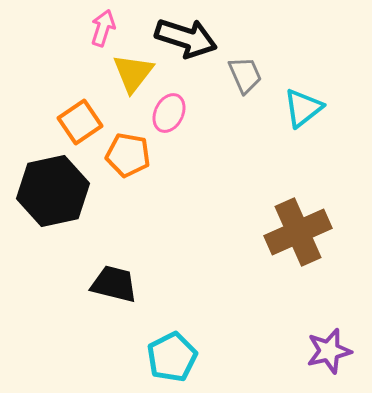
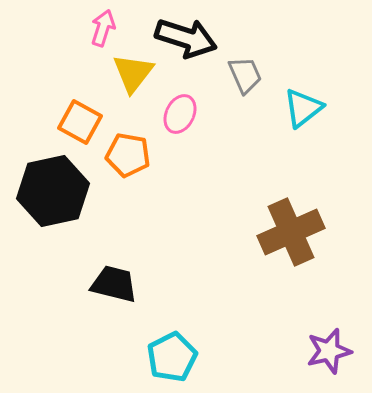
pink ellipse: moved 11 px right, 1 px down
orange square: rotated 27 degrees counterclockwise
brown cross: moved 7 px left
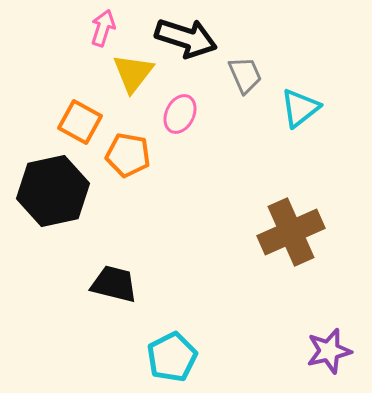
cyan triangle: moved 3 px left
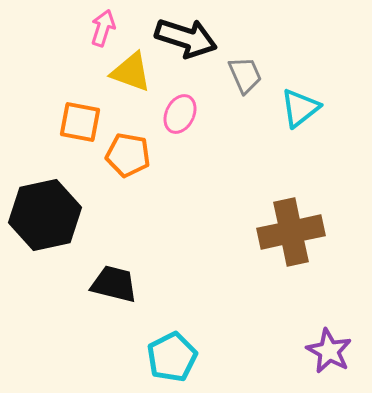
yellow triangle: moved 2 px left, 1 px up; rotated 48 degrees counterclockwise
orange square: rotated 18 degrees counterclockwise
black hexagon: moved 8 px left, 24 px down
brown cross: rotated 12 degrees clockwise
purple star: rotated 30 degrees counterclockwise
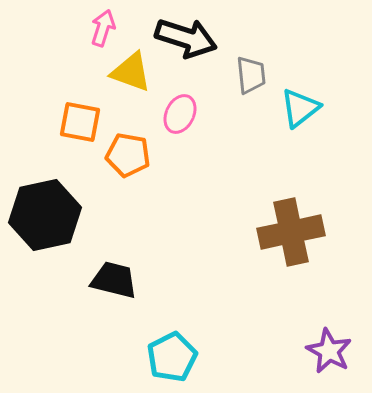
gray trapezoid: moved 6 px right; rotated 18 degrees clockwise
black trapezoid: moved 4 px up
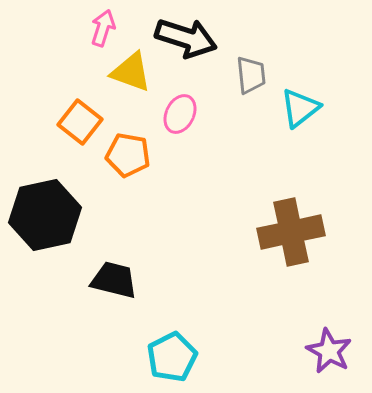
orange square: rotated 27 degrees clockwise
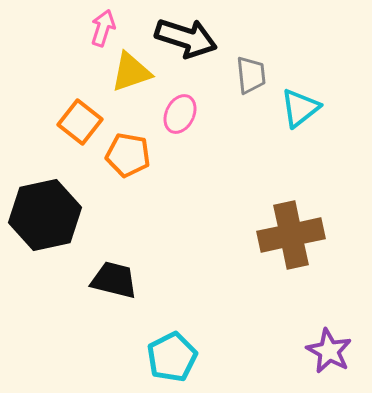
yellow triangle: rotated 39 degrees counterclockwise
brown cross: moved 3 px down
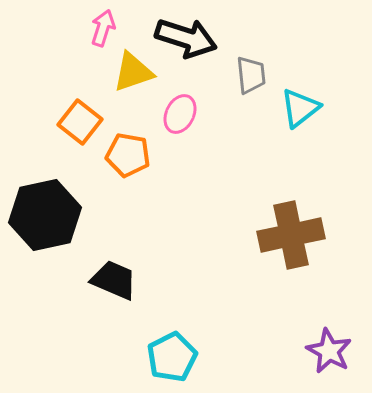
yellow triangle: moved 2 px right
black trapezoid: rotated 9 degrees clockwise
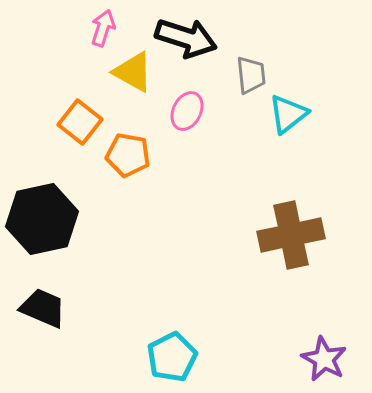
yellow triangle: rotated 48 degrees clockwise
cyan triangle: moved 12 px left, 6 px down
pink ellipse: moved 7 px right, 3 px up
black hexagon: moved 3 px left, 4 px down
black trapezoid: moved 71 px left, 28 px down
purple star: moved 5 px left, 8 px down
